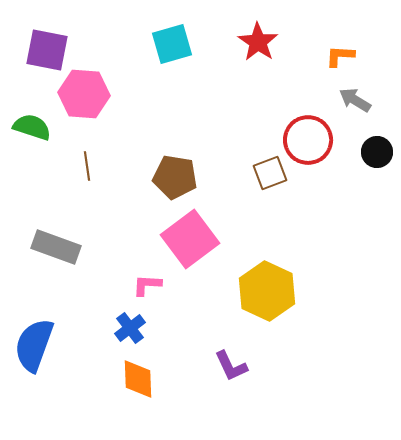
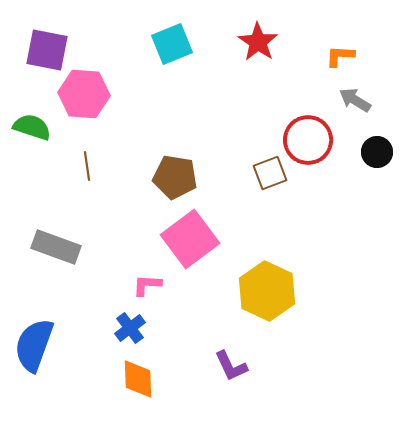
cyan square: rotated 6 degrees counterclockwise
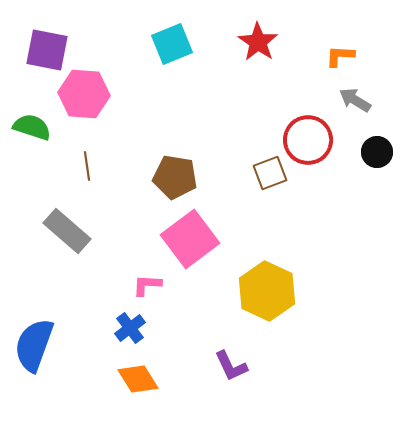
gray rectangle: moved 11 px right, 16 px up; rotated 21 degrees clockwise
orange diamond: rotated 30 degrees counterclockwise
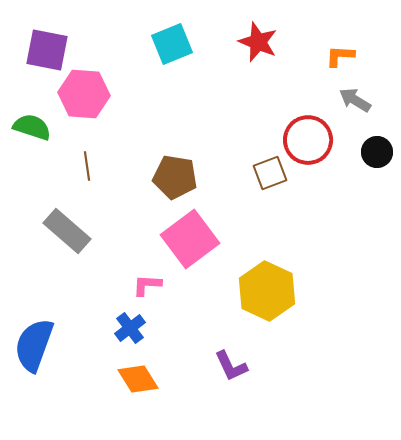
red star: rotated 12 degrees counterclockwise
